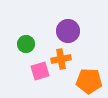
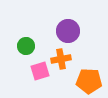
green circle: moved 2 px down
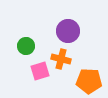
orange cross: rotated 24 degrees clockwise
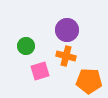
purple circle: moved 1 px left, 1 px up
orange cross: moved 5 px right, 3 px up
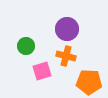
purple circle: moved 1 px up
pink square: moved 2 px right
orange pentagon: moved 1 px down
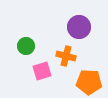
purple circle: moved 12 px right, 2 px up
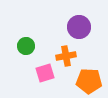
orange cross: rotated 24 degrees counterclockwise
pink square: moved 3 px right, 2 px down
orange pentagon: moved 1 px up
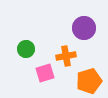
purple circle: moved 5 px right, 1 px down
green circle: moved 3 px down
orange pentagon: rotated 20 degrees counterclockwise
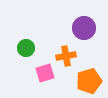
green circle: moved 1 px up
